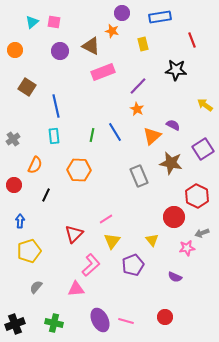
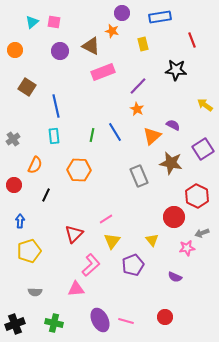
gray semicircle at (36, 287): moved 1 px left, 5 px down; rotated 128 degrees counterclockwise
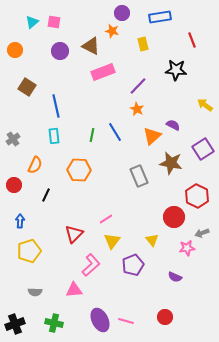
pink triangle at (76, 289): moved 2 px left, 1 px down
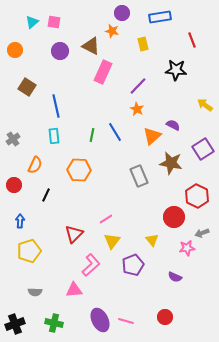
pink rectangle at (103, 72): rotated 45 degrees counterclockwise
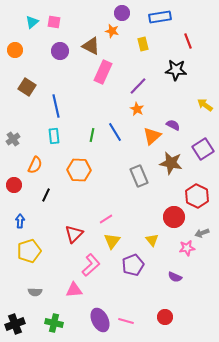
red line at (192, 40): moved 4 px left, 1 px down
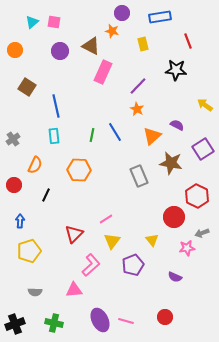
purple semicircle at (173, 125): moved 4 px right
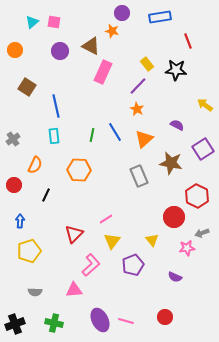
yellow rectangle at (143, 44): moved 4 px right, 20 px down; rotated 24 degrees counterclockwise
orange triangle at (152, 136): moved 8 px left, 3 px down
